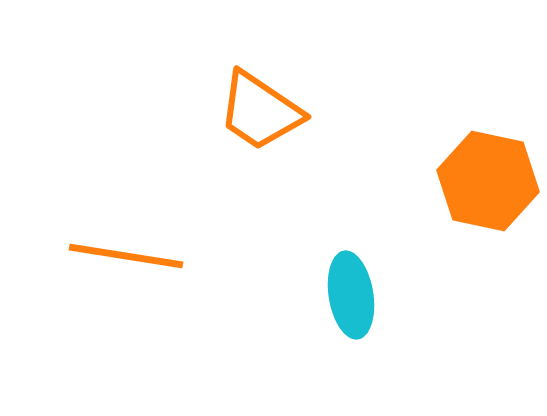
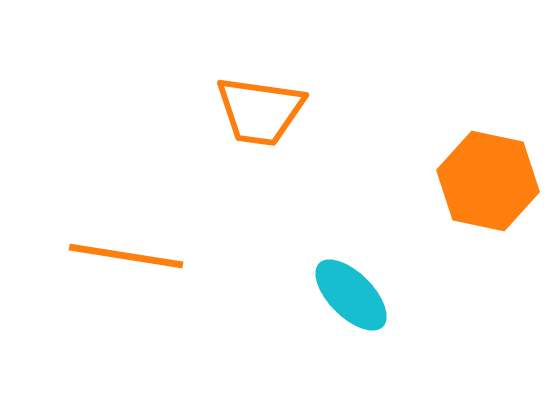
orange trapezoid: rotated 26 degrees counterclockwise
cyan ellipse: rotated 36 degrees counterclockwise
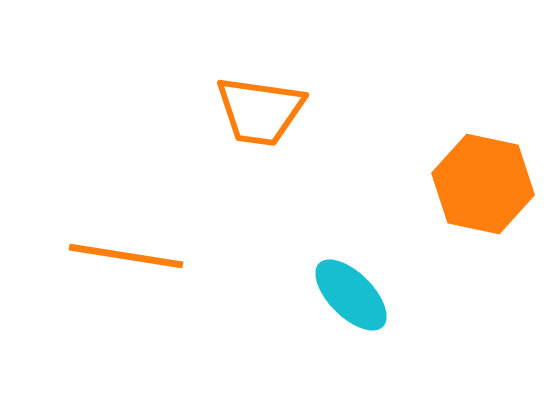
orange hexagon: moved 5 px left, 3 px down
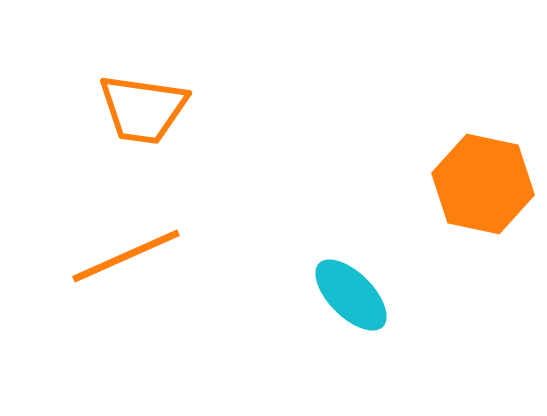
orange trapezoid: moved 117 px left, 2 px up
orange line: rotated 33 degrees counterclockwise
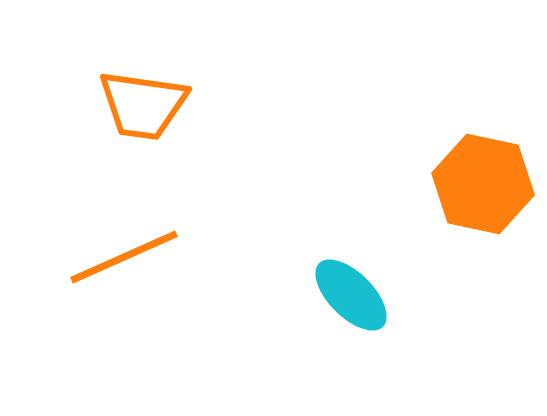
orange trapezoid: moved 4 px up
orange line: moved 2 px left, 1 px down
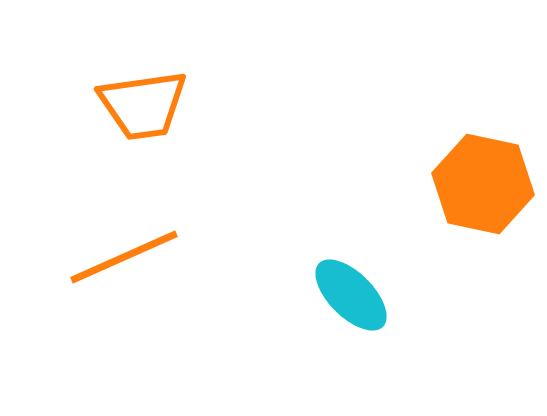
orange trapezoid: rotated 16 degrees counterclockwise
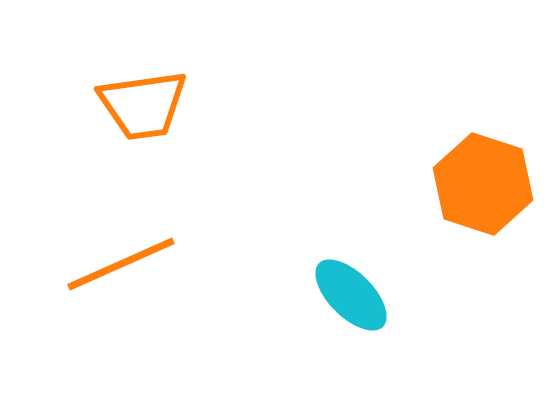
orange hexagon: rotated 6 degrees clockwise
orange line: moved 3 px left, 7 px down
